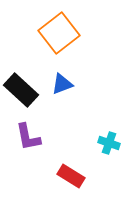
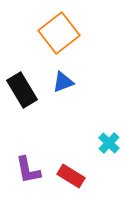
blue triangle: moved 1 px right, 2 px up
black rectangle: moved 1 px right; rotated 16 degrees clockwise
purple L-shape: moved 33 px down
cyan cross: rotated 25 degrees clockwise
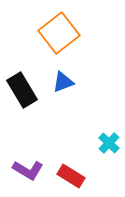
purple L-shape: rotated 48 degrees counterclockwise
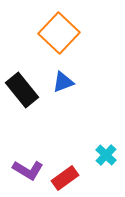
orange square: rotated 9 degrees counterclockwise
black rectangle: rotated 8 degrees counterclockwise
cyan cross: moved 3 px left, 12 px down
red rectangle: moved 6 px left, 2 px down; rotated 68 degrees counterclockwise
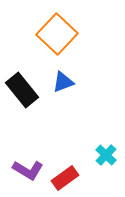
orange square: moved 2 px left, 1 px down
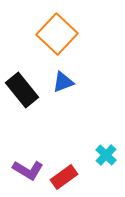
red rectangle: moved 1 px left, 1 px up
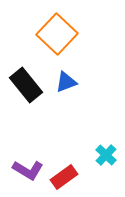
blue triangle: moved 3 px right
black rectangle: moved 4 px right, 5 px up
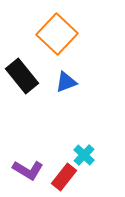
black rectangle: moved 4 px left, 9 px up
cyan cross: moved 22 px left
red rectangle: rotated 16 degrees counterclockwise
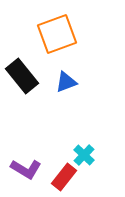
orange square: rotated 27 degrees clockwise
purple L-shape: moved 2 px left, 1 px up
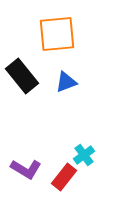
orange square: rotated 15 degrees clockwise
cyan cross: rotated 10 degrees clockwise
